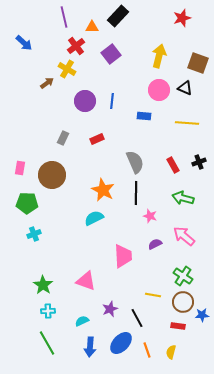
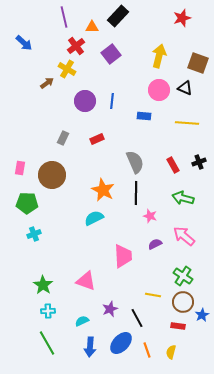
blue star at (202, 315): rotated 24 degrees counterclockwise
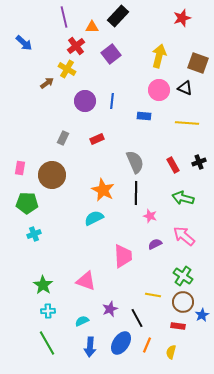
blue ellipse at (121, 343): rotated 10 degrees counterclockwise
orange line at (147, 350): moved 5 px up; rotated 42 degrees clockwise
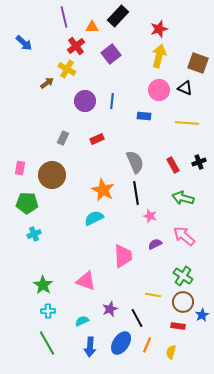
red star at (182, 18): moved 23 px left, 11 px down
black line at (136, 193): rotated 10 degrees counterclockwise
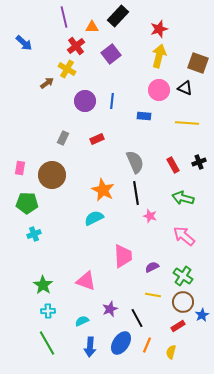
purple semicircle at (155, 244): moved 3 px left, 23 px down
red rectangle at (178, 326): rotated 40 degrees counterclockwise
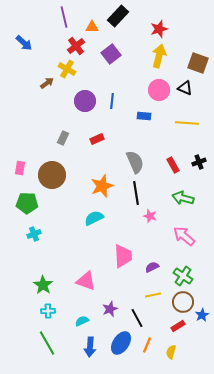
orange star at (103, 190): moved 1 px left, 4 px up; rotated 25 degrees clockwise
yellow line at (153, 295): rotated 21 degrees counterclockwise
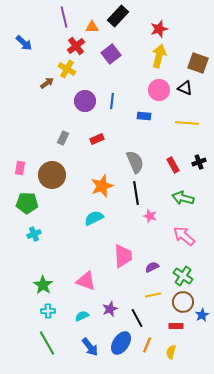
cyan semicircle at (82, 321): moved 5 px up
red rectangle at (178, 326): moved 2 px left; rotated 32 degrees clockwise
blue arrow at (90, 347): rotated 42 degrees counterclockwise
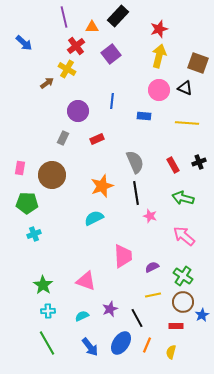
purple circle at (85, 101): moved 7 px left, 10 px down
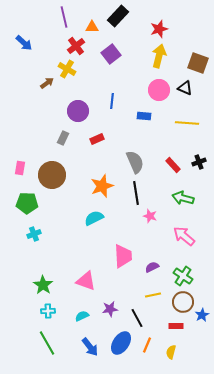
red rectangle at (173, 165): rotated 14 degrees counterclockwise
purple star at (110, 309): rotated 14 degrees clockwise
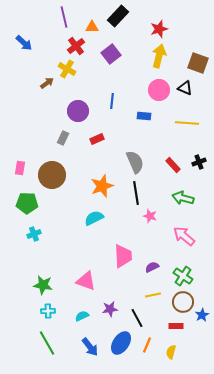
green star at (43, 285): rotated 24 degrees counterclockwise
